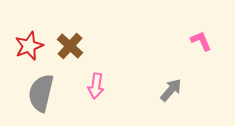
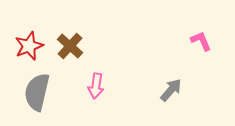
gray semicircle: moved 4 px left, 1 px up
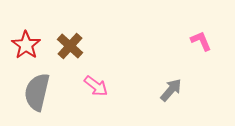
red star: moved 3 px left, 1 px up; rotated 16 degrees counterclockwise
pink arrow: rotated 60 degrees counterclockwise
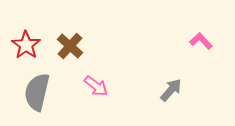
pink L-shape: rotated 20 degrees counterclockwise
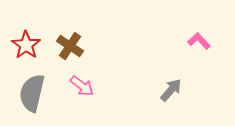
pink L-shape: moved 2 px left
brown cross: rotated 8 degrees counterclockwise
pink arrow: moved 14 px left
gray semicircle: moved 5 px left, 1 px down
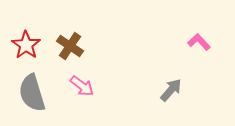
pink L-shape: moved 1 px down
gray semicircle: rotated 30 degrees counterclockwise
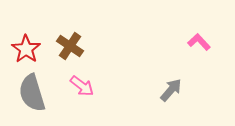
red star: moved 4 px down
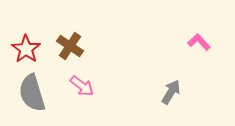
gray arrow: moved 2 px down; rotated 10 degrees counterclockwise
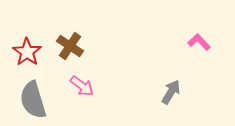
red star: moved 1 px right, 3 px down
gray semicircle: moved 1 px right, 7 px down
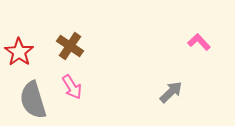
red star: moved 8 px left
pink arrow: moved 10 px left, 1 px down; rotated 20 degrees clockwise
gray arrow: rotated 15 degrees clockwise
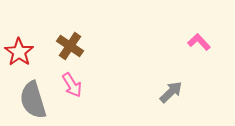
pink arrow: moved 2 px up
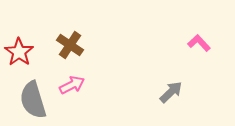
pink L-shape: moved 1 px down
brown cross: moved 1 px up
pink arrow: rotated 85 degrees counterclockwise
